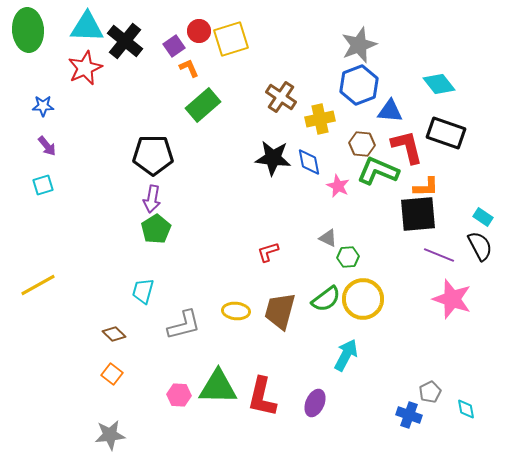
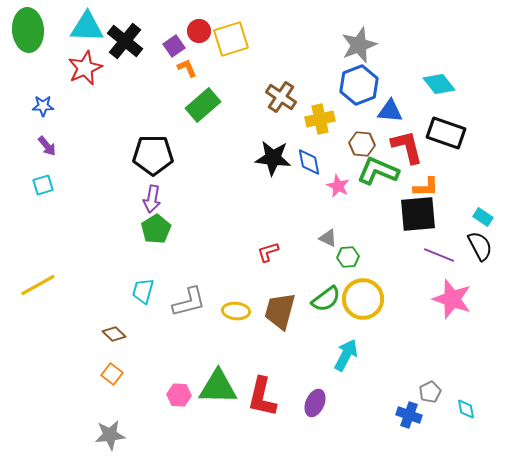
orange L-shape at (189, 68): moved 2 px left
gray L-shape at (184, 325): moved 5 px right, 23 px up
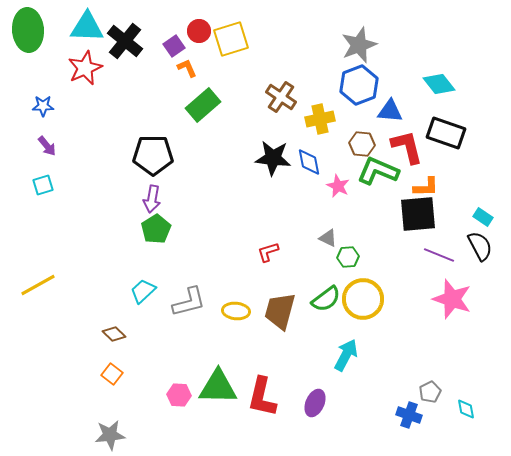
cyan trapezoid at (143, 291): rotated 32 degrees clockwise
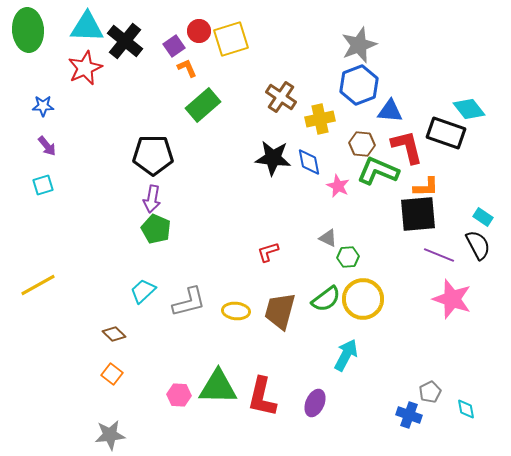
cyan diamond at (439, 84): moved 30 px right, 25 px down
green pentagon at (156, 229): rotated 16 degrees counterclockwise
black semicircle at (480, 246): moved 2 px left, 1 px up
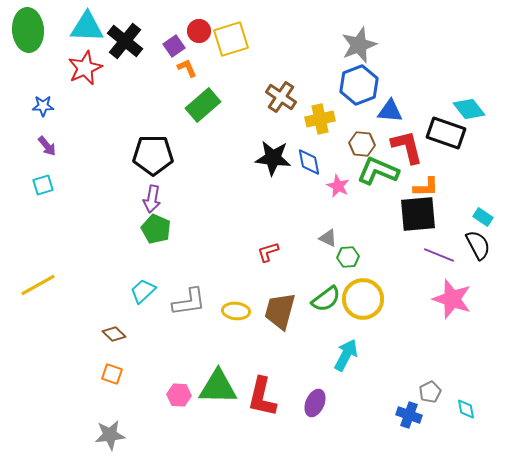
gray L-shape at (189, 302): rotated 6 degrees clockwise
orange square at (112, 374): rotated 20 degrees counterclockwise
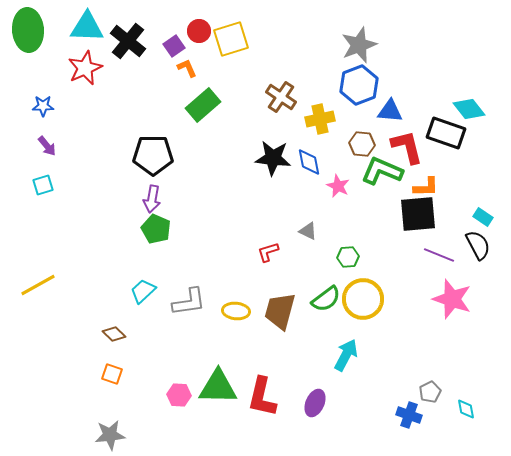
black cross at (125, 41): moved 3 px right
green L-shape at (378, 171): moved 4 px right
gray triangle at (328, 238): moved 20 px left, 7 px up
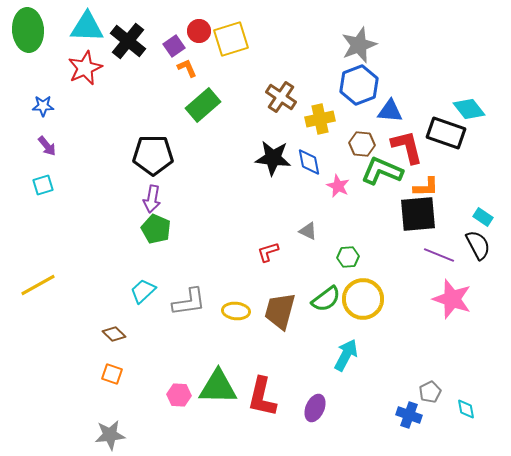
purple ellipse at (315, 403): moved 5 px down
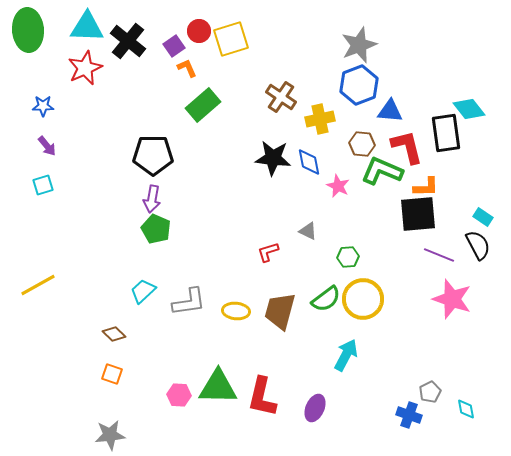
black rectangle at (446, 133): rotated 63 degrees clockwise
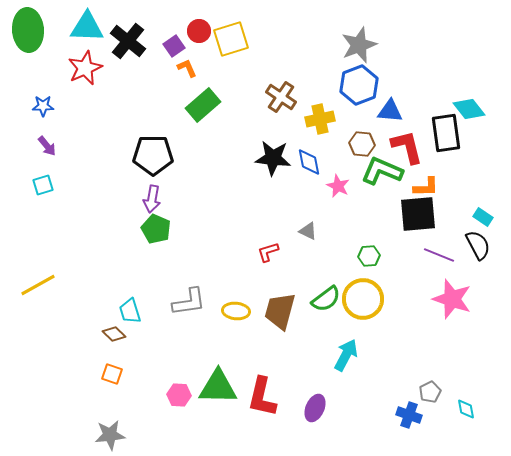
green hexagon at (348, 257): moved 21 px right, 1 px up
cyan trapezoid at (143, 291): moved 13 px left, 20 px down; rotated 64 degrees counterclockwise
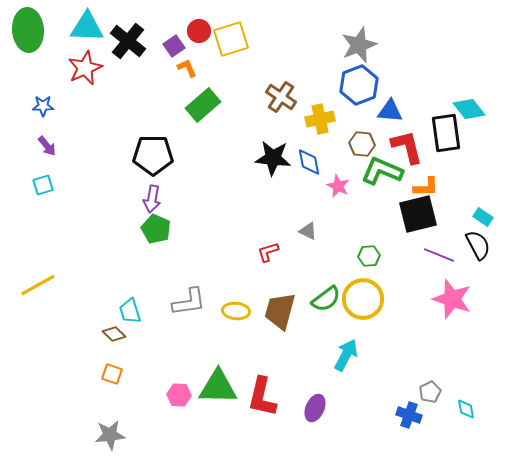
black square at (418, 214): rotated 9 degrees counterclockwise
